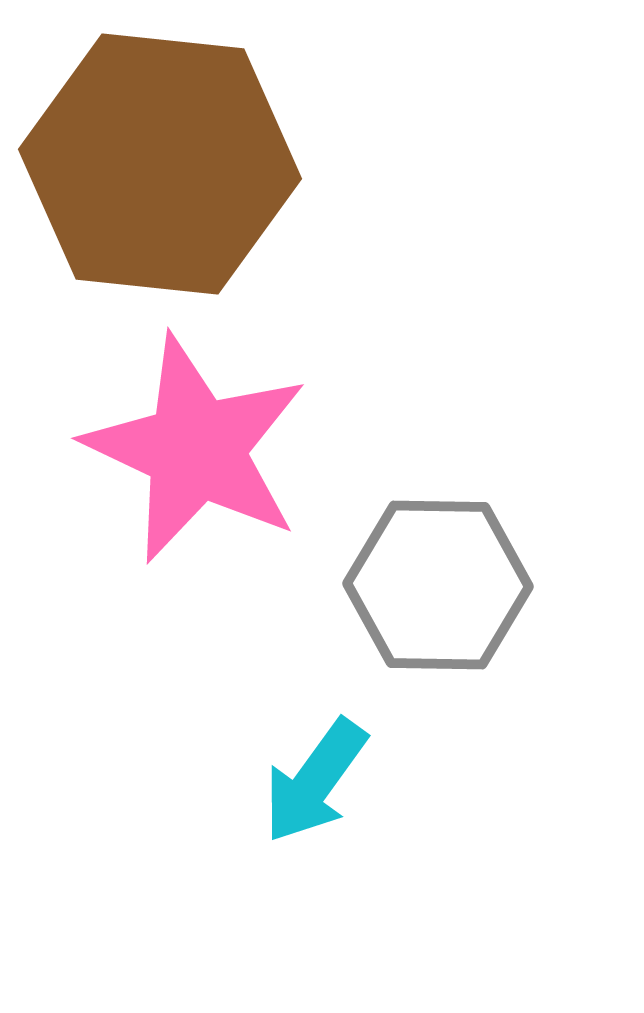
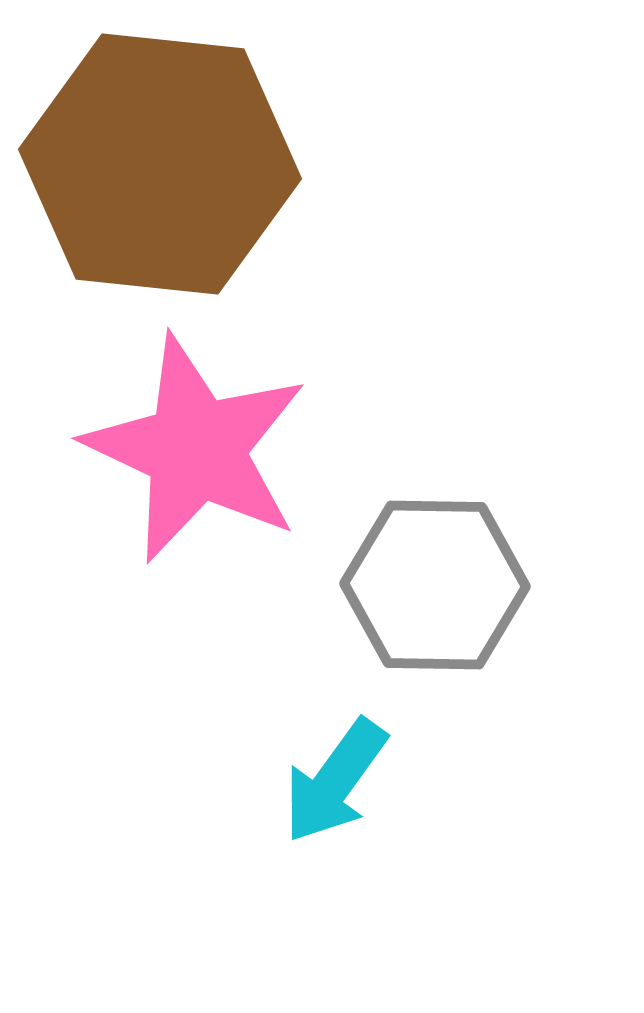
gray hexagon: moved 3 px left
cyan arrow: moved 20 px right
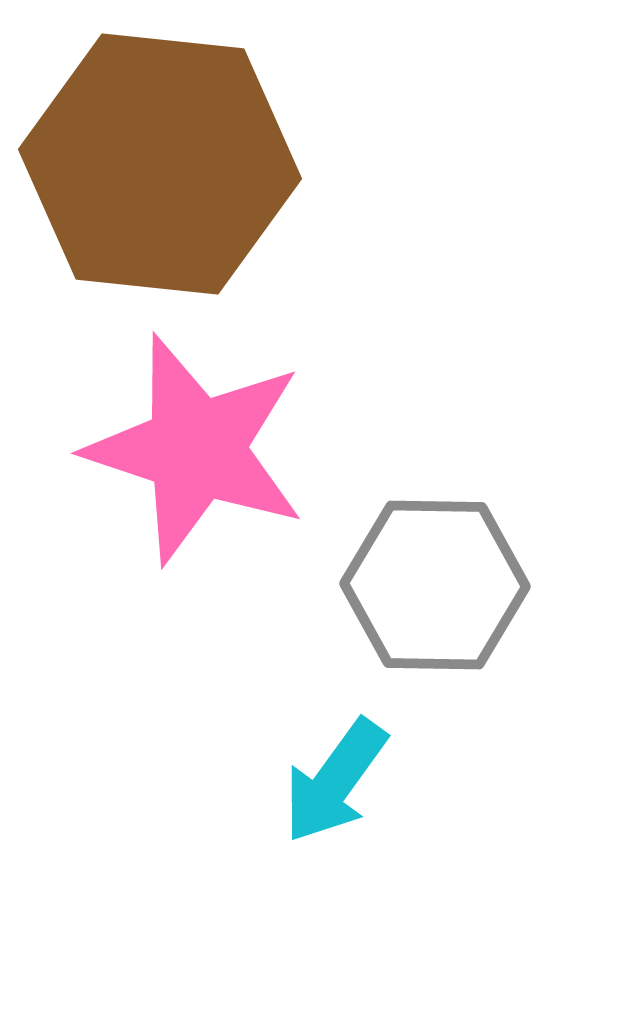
pink star: rotated 7 degrees counterclockwise
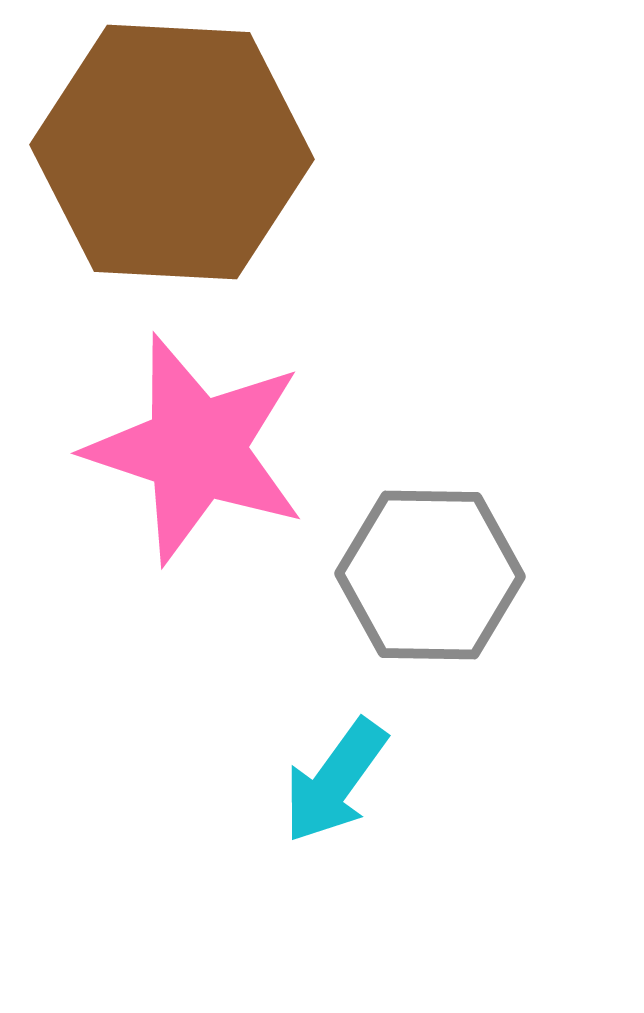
brown hexagon: moved 12 px right, 12 px up; rotated 3 degrees counterclockwise
gray hexagon: moved 5 px left, 10 px up
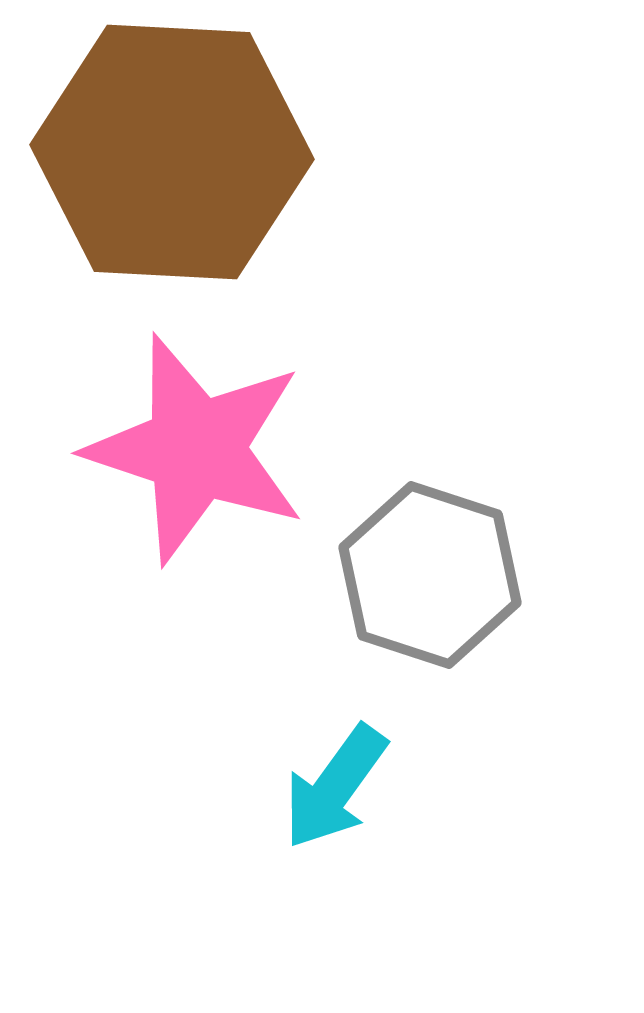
gray hexagon: rotated 17 degrees clockwise
cyan arrow: moved 6 px down
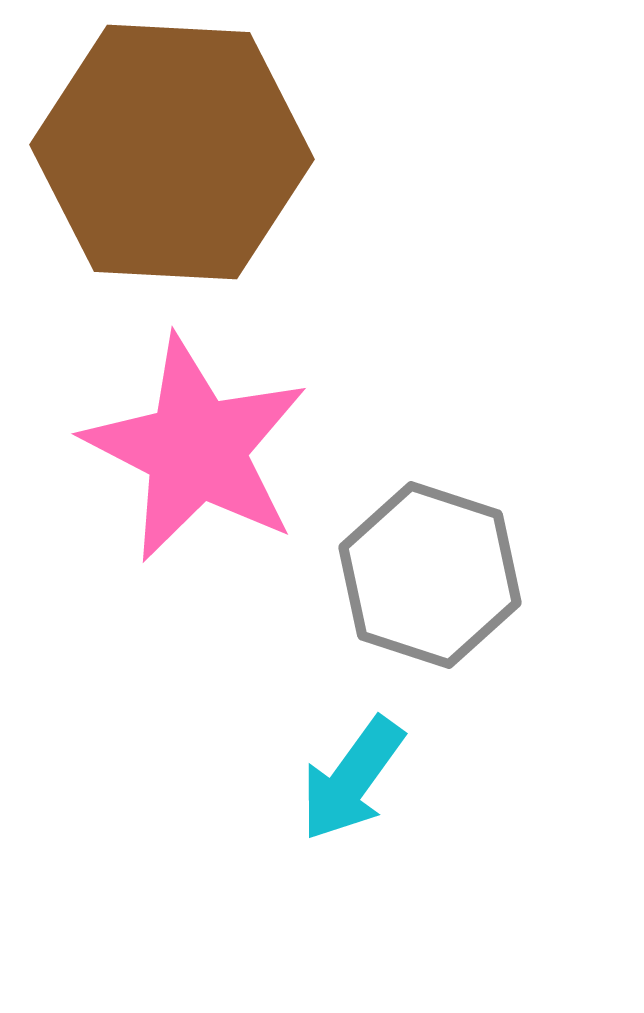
pink star: rotated 9 degrees clockwise
cyan arrow: moved 17 px right, 8 px up
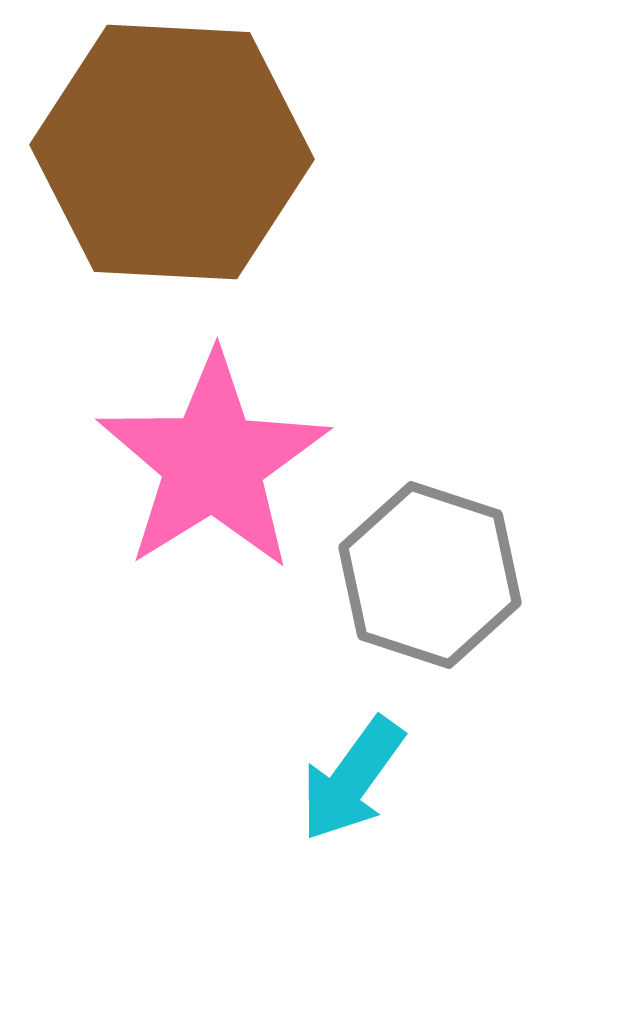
pink star: moved 17 px right, 13 px down; rotated 13 degrees clockwise
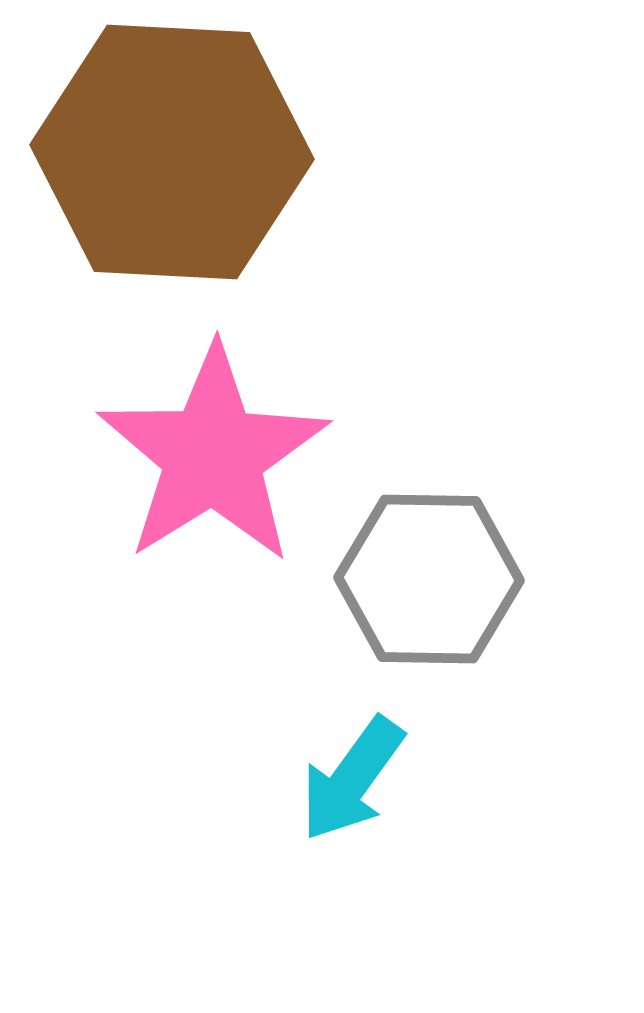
pink star: moved 7 px up
gray hexagon: moved 1 px left, 4 px down; rotated 17 degrees counterclockwise
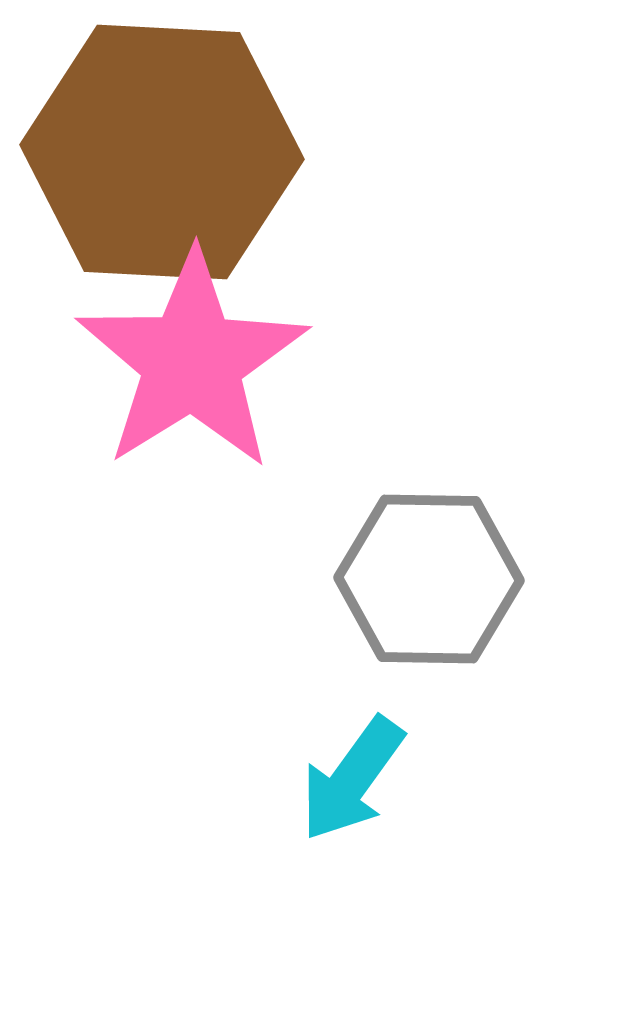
brown hexagon: moved 10 px left
pink star: moved 21 px left, 94 px up
